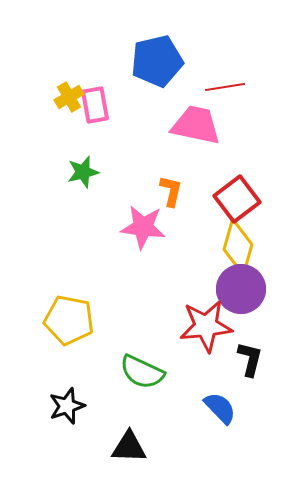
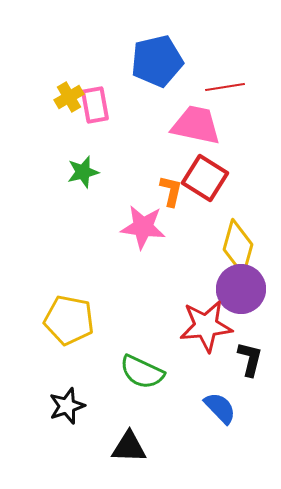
red square: moved 32 px left, 21 px up; rotated 21 degrees counterclockwise
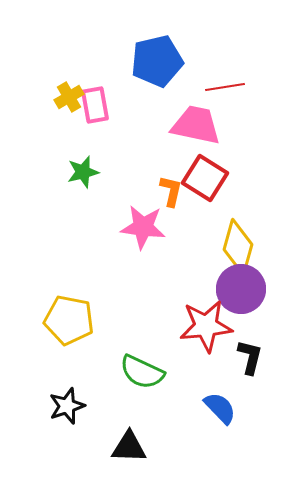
black L-shape: moved 2 px up
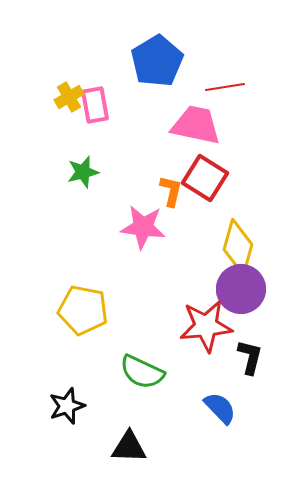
blue pentagon: rotated 18 degrees counterclockwise
yellow pentagon: moved 14 px right, 10 px up
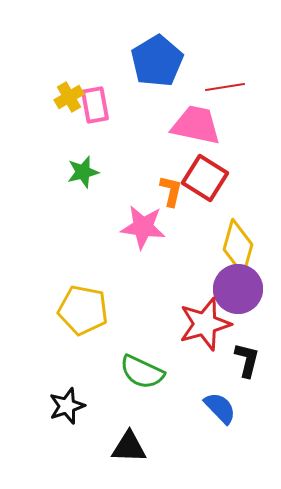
purple circle: moved 3 px left
red star: moved 1 px left, 2 px up; rotated 10 degrees counterclockwise
black L-shape: moved 3 px left, 3 px down
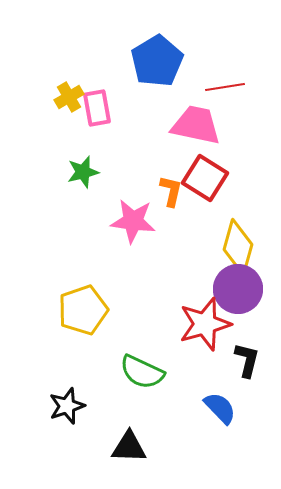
pink rectangle: moved 2 px right, 3 px down
pink star: moved 10 px left, 6 px up
yellow pentagon: rotated 30 degrees counterclockwise
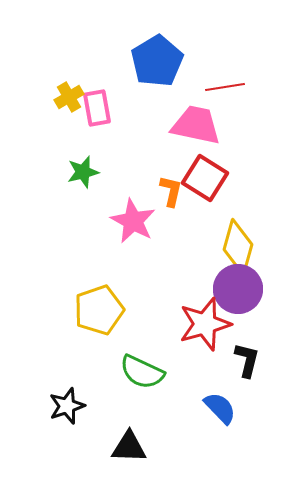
pink star: rotated 21 degrees clockwise
yellow pentagon: moved 16 px right
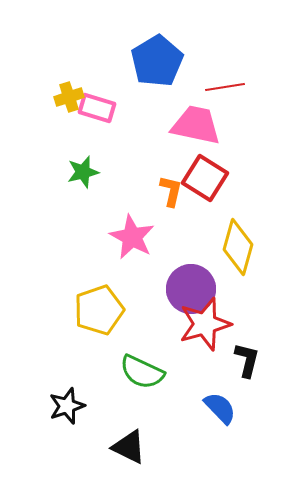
yellow cross: rotated 12 degrees clockwise
pink rectangle: rotated 63 degrees counterclockwise
pink star: moved 1 px left, 16 px down
purple circle: moved 47 px left
black triangle: rotated 24 degrees clockwise
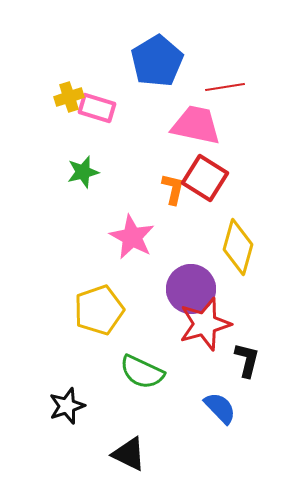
orange L-shape: moved 2 px right, 2 px up
black triangle: moved 7 px down
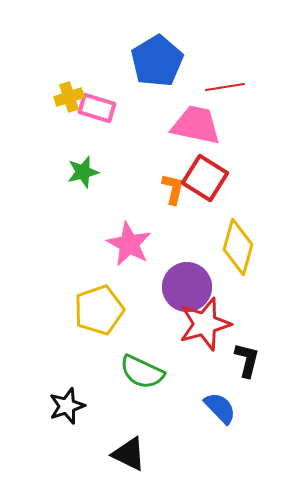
pink star: moved 3 px left, 7 px down
purple circle: moved 4 px left, 2 px up
